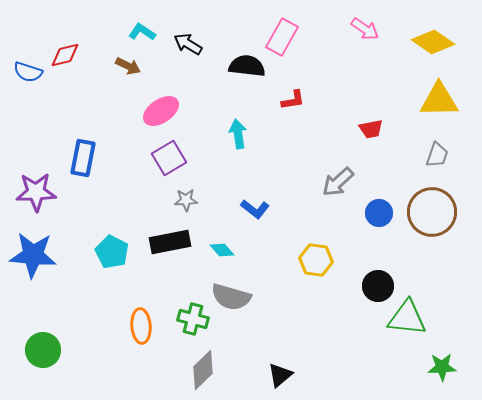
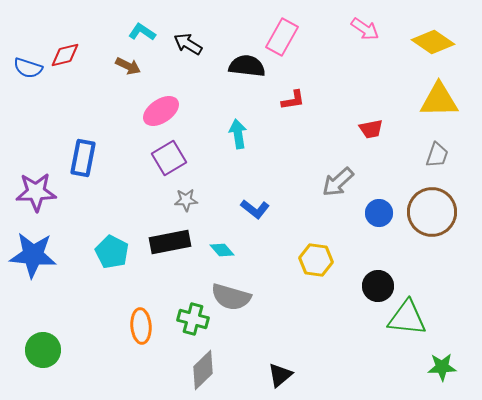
blue semicircle: moved 4 px up
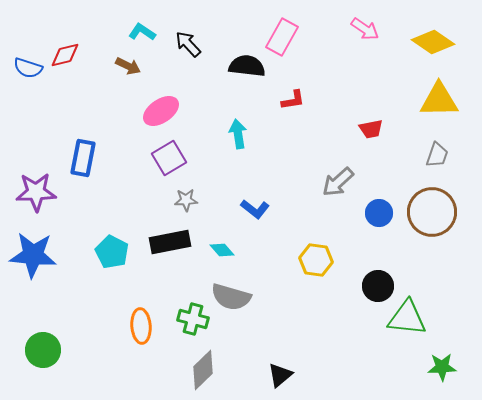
black arrow: rotated 16 degrees clockwise
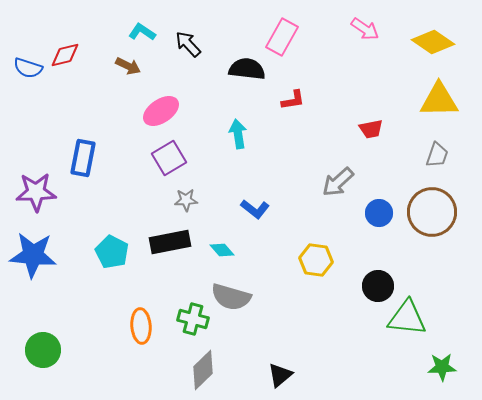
black semicircle: moved 3 px down
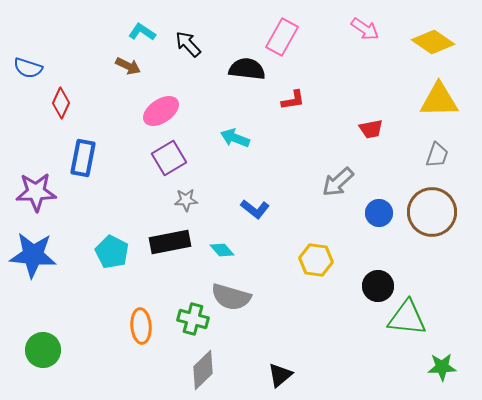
red diamond: moved 4 px left, 48 px down; rotated 52 degrees counterclockwise
cyan arrow: moved 3 px left, 4 px down; rotated 60 degrees counterclockwise
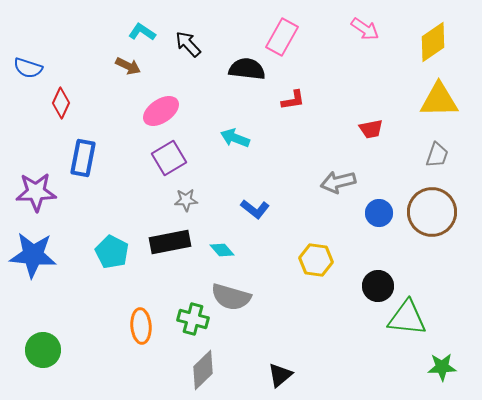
yellow diamond: rotated 69 degrees counterclockwise
gray arrow: rotated 28 degrees clockwise
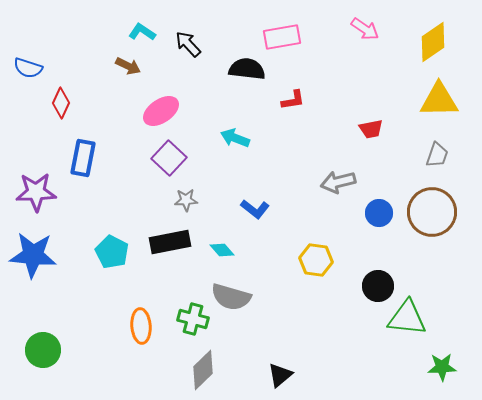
pink rectangle: rotated 51 degrees clockwise
purple square: rotated 16 degrees counterclockwise
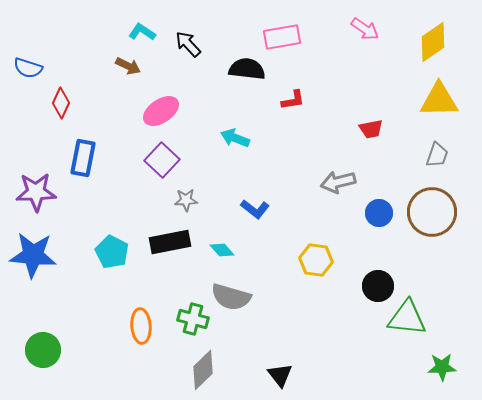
purple square: moved 7 px left, 2 px down
black triangle: rotated 28 degrees counterclockwise
